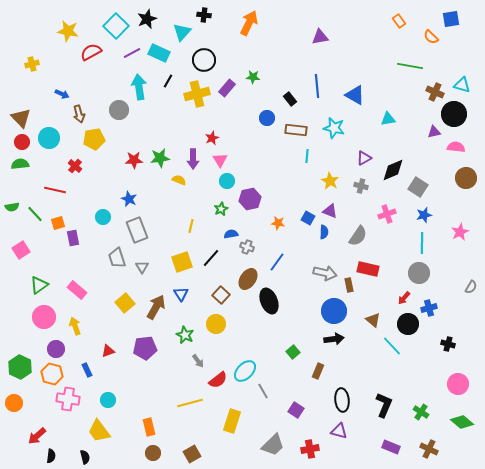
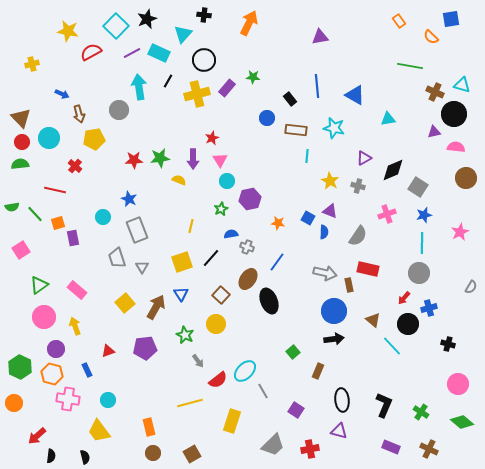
cyan triangle at (182, 32): moved 1 px right, 2 px down
gray cross at (361, 186): moved 3 px left
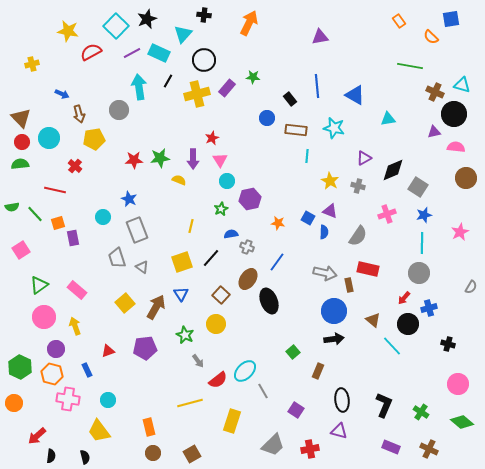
gray triangle at (142, 267): rotated 24 degrees counterclockwise
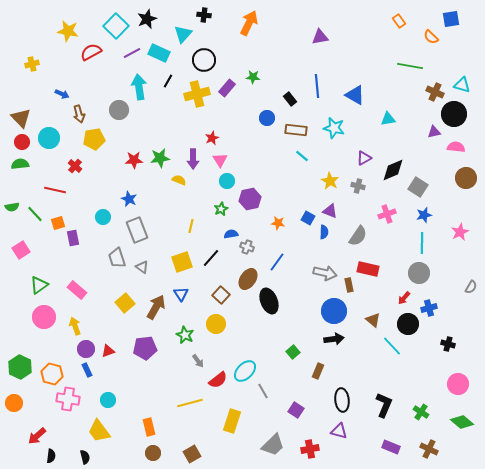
cyan line at (307, 156): moved 5 px left; rotated 56 degrees counterclockwise
purple circle at (56, 349): moved 30 px right
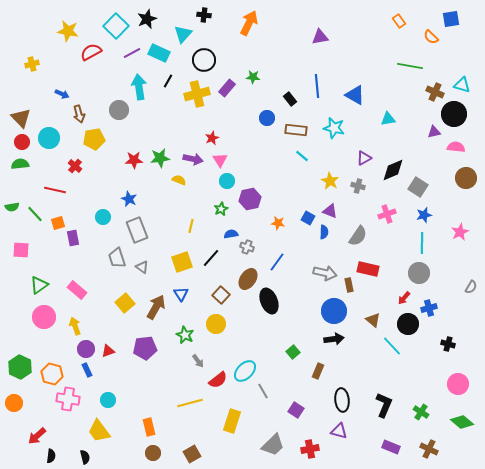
purple arrow at (193, 159): rotated 78 degrees counterclockwise
pink square at (21, 250): rotated 36 degrees clockwise
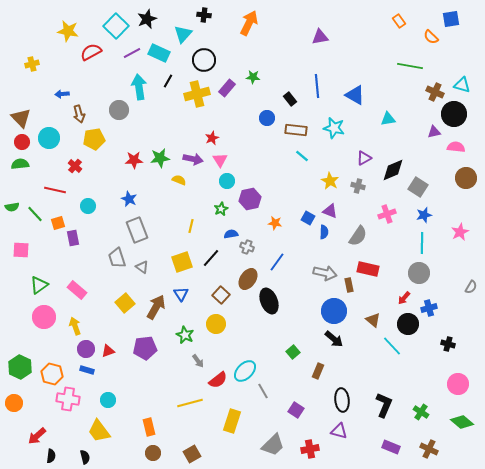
blue arrow at (62, 94): rotated 152 degrees clockwise
cyan circle at (103, 217): moved 15 px left, 11 px up
orange star at (278, 223): moved 3 px left
black arrow at (334, 339): rotated 48 degrees clockwise
blue rectangle at (87, 370): rotated 48 degrees counterclockwise
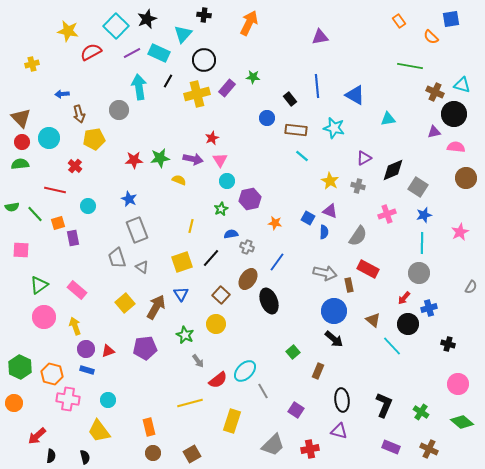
red rectangle at (368, 269): rotated 15 degrees clockwise
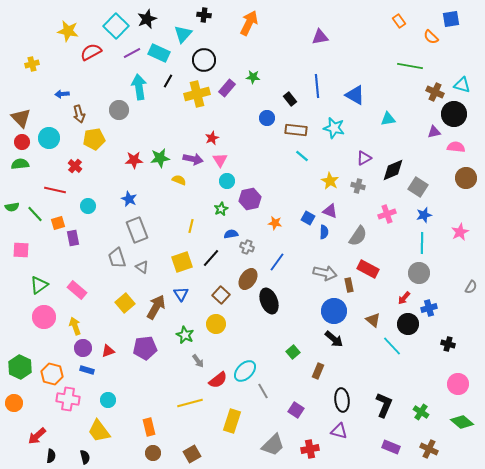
purple circle at (86, 349): moved 3 px left, 1 px up
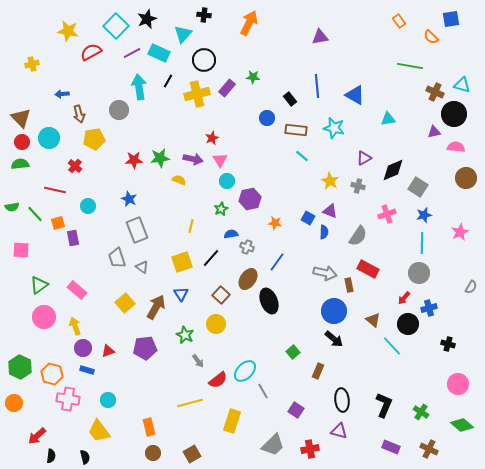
green diamond at (462, 422): moved 3 px down
